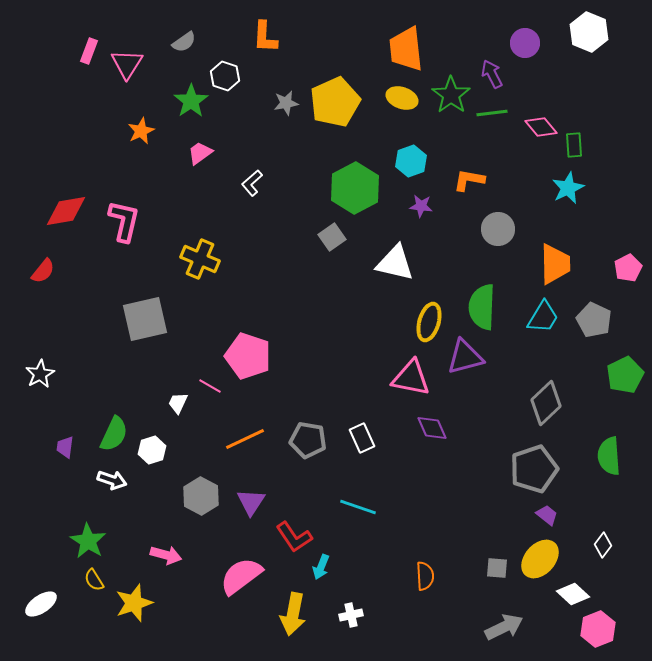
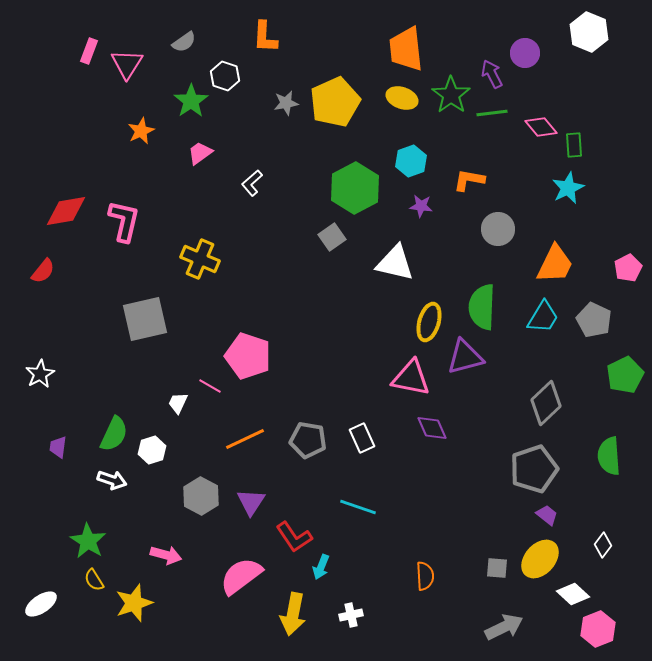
purple circle at (525, 43): moved 10 px down
orange trapezoid at (555, 264): rotated 27 degrees clockwise
purple trapezoid at (65, 447): moved 7 px left
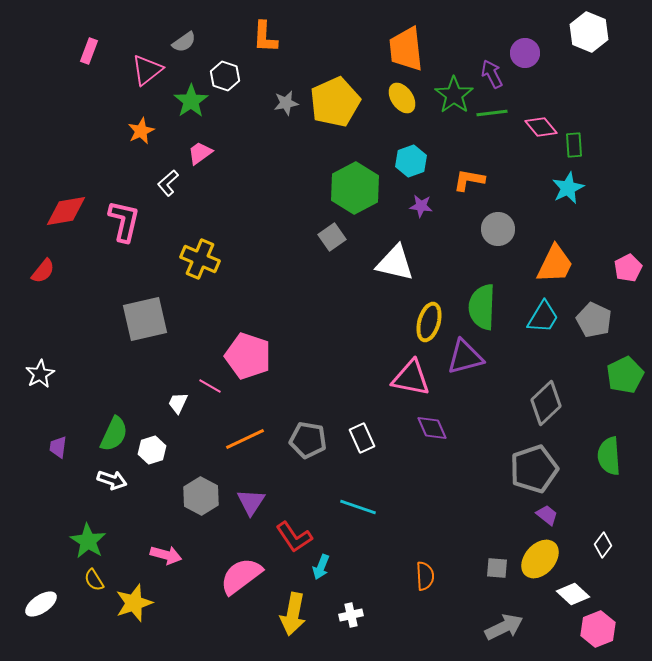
pink triangle at (127, 64): moved 20 px right, 6 px down; rotated 20 degrees clockwise
green star at (451, 95): moved 3 px right
yellow ellipse at (402, 98): rotated 36 degrees clockwise
white L-shape at (252, 183): moved 84 px left
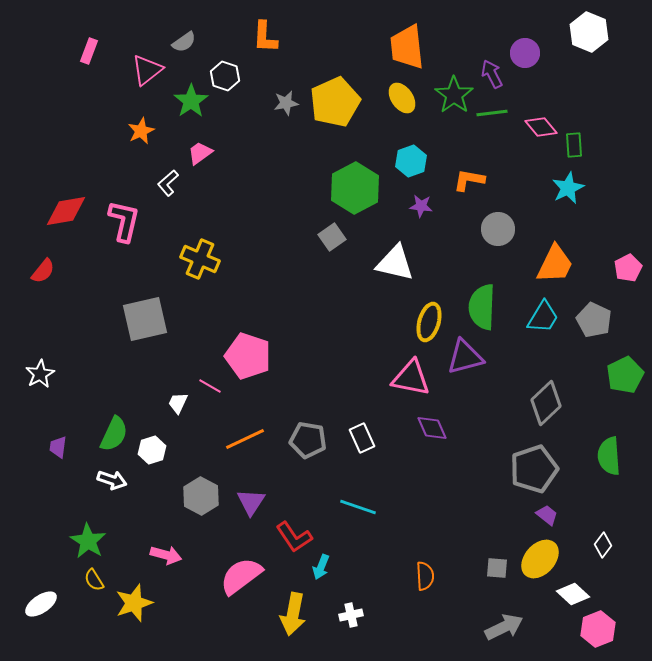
orange trapezoid at (406, 49): moved 1 px right, 2 px up
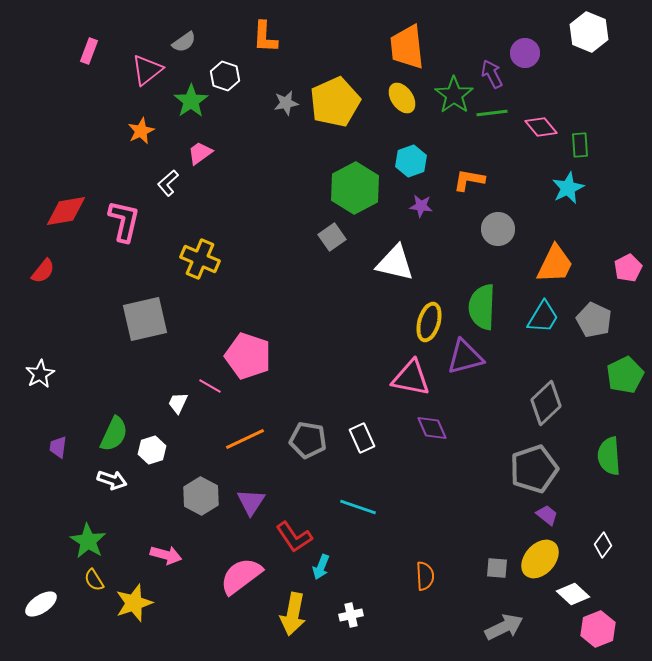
green rectangle at (574, 145): moved 6 px right
